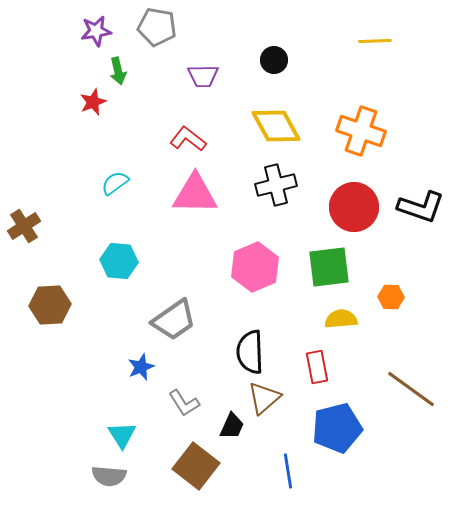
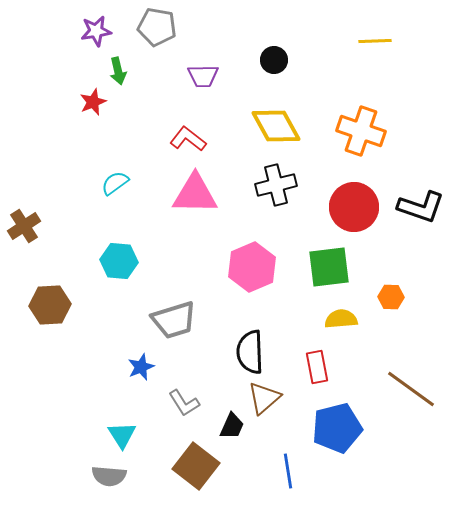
pink hexagon: moved 3 px left
gray trapezoid: rotated 18 degrees clockwise
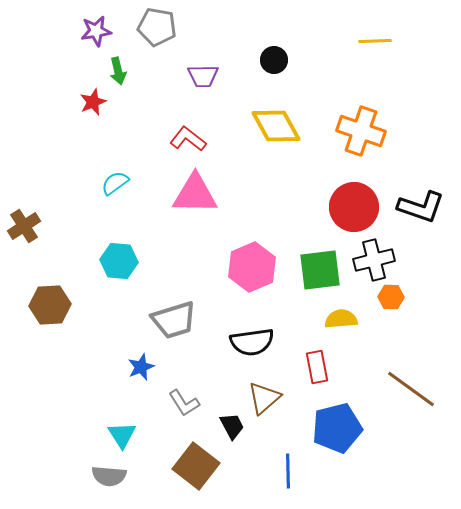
black cross: moved 98 px right, 75 px down
green square: moved 9 px left, 3 px down
black semicircle: moved 2 px right, 10 px up; rotated 96 degrees counterclockwise
black trapezoid: rotated 52 degrees counterclockwise
blue line: rotated 8 degrees clockwise
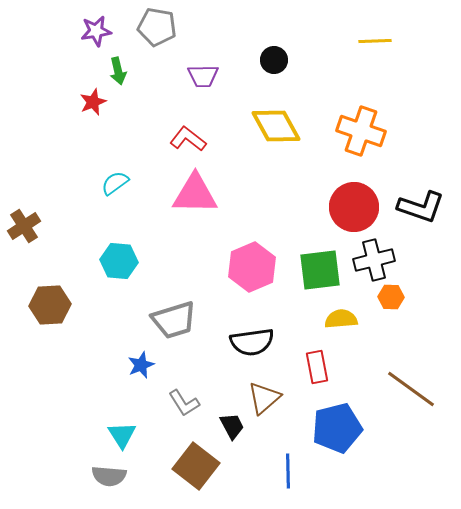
blue star: moved 2 px up
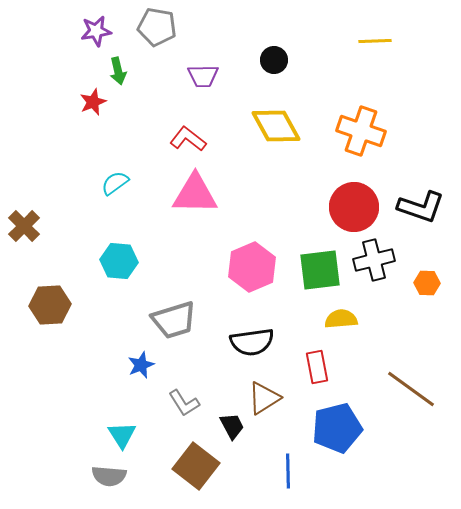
brown cross: rotated 12 degrees counterclockwise
orange hexagon: moved 36 px right, 14 px up
brown triangle: rotated 9 degrees clockwise
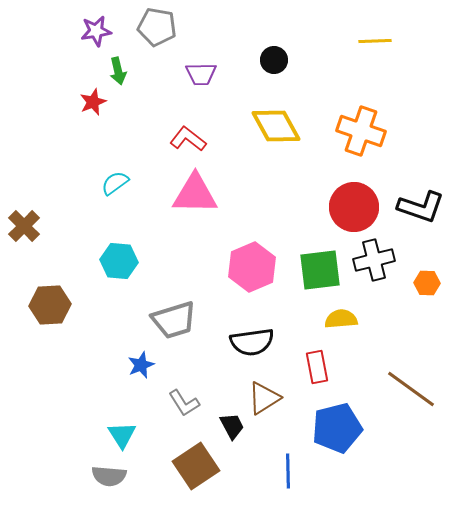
purple trapezoid: moved 2 px left, 2 px up
brown square: rotated 18 degrees clockwise
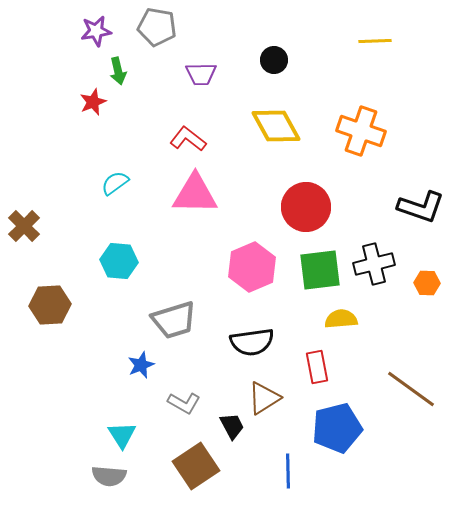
red circle: moved 48 px left
black cross: moved 4 px down
gray L-shape: rotated 28 degrees counterclockwise
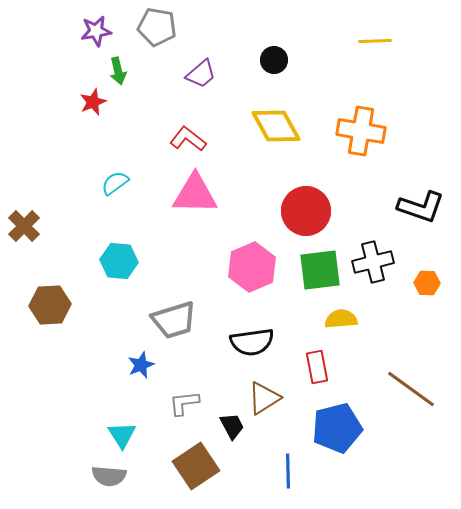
purple trapezoid: rotated 40 degrees counterclockwise
orange cross: rotated 9 degrees counterclockwise
red circle: moved 4 px down
black cross: moved 1 px left, 2 px up
gray L-shape: rotated 144 degrees clockwise
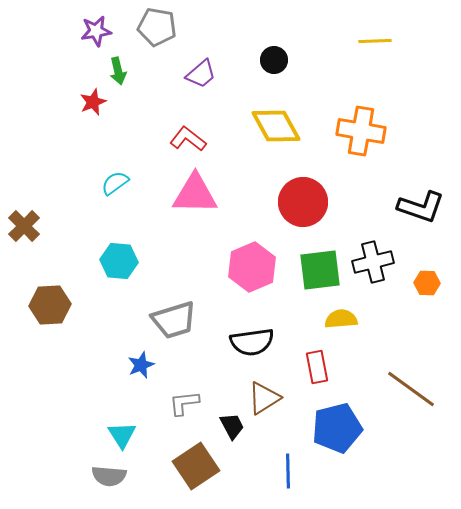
red circle: moved 3 px left, 9 px up
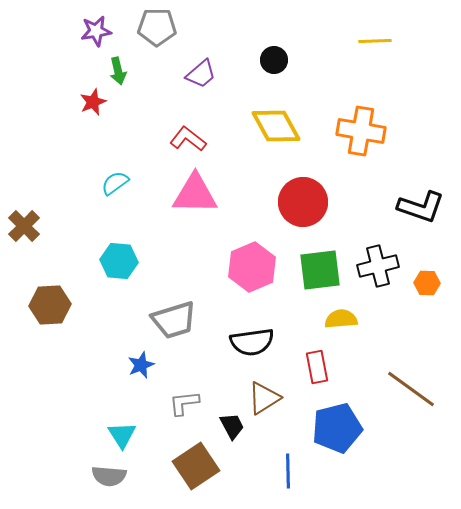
gray pentagon: rotated 9 degrees counterclockwise
black cross: moved 5 px right, 4 px down
